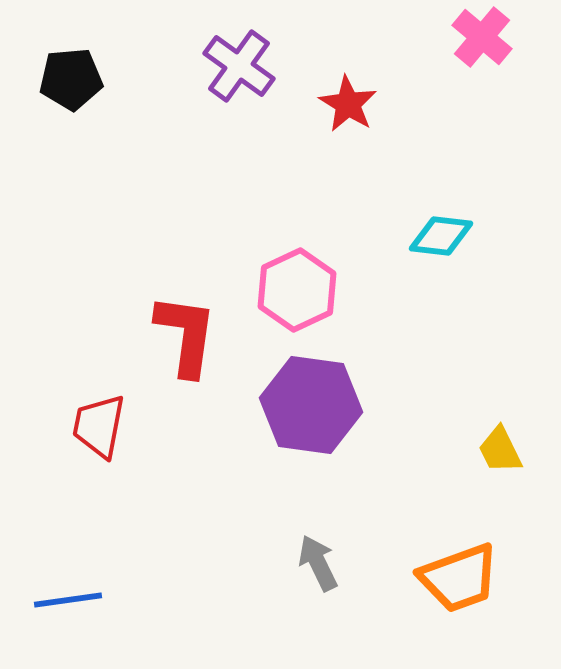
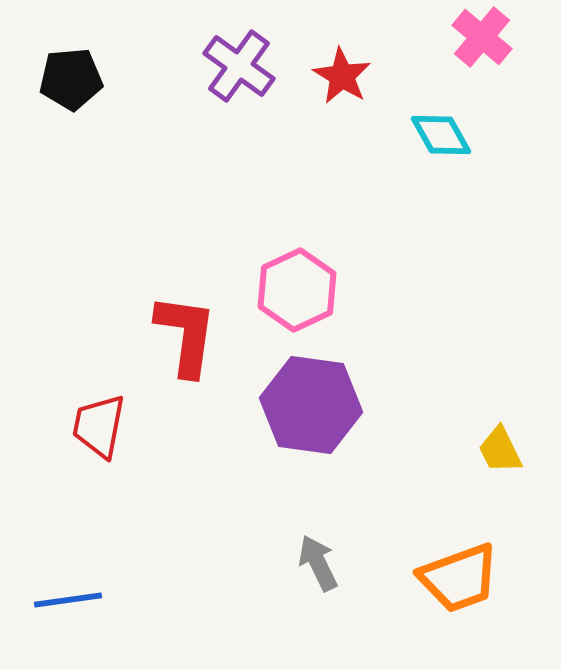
red star: moved 6 px left, 28 px up
cyan diamond: moved 101 px up; rotated 54 degrees clockwise
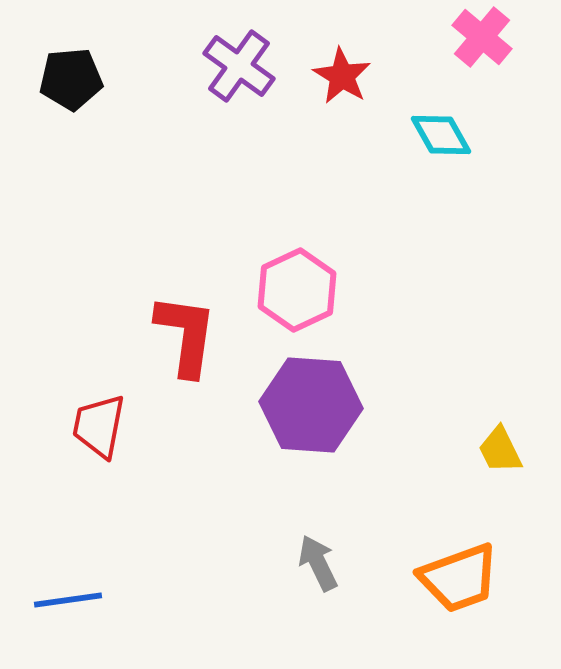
purple hexagon: rotated 4 degrees counterclockwise
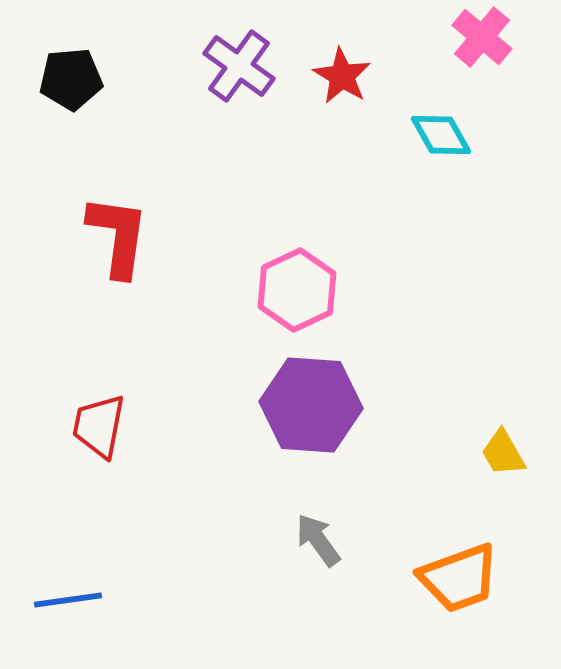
red L-shape: moved 68 px left, 99 px up
yellow trapezoid: moved 3 px right, 3 px down; rotated 4 degrees counterclockwise
gray arrow: moved 23 px up; rotated 10 degrees counterclockwise
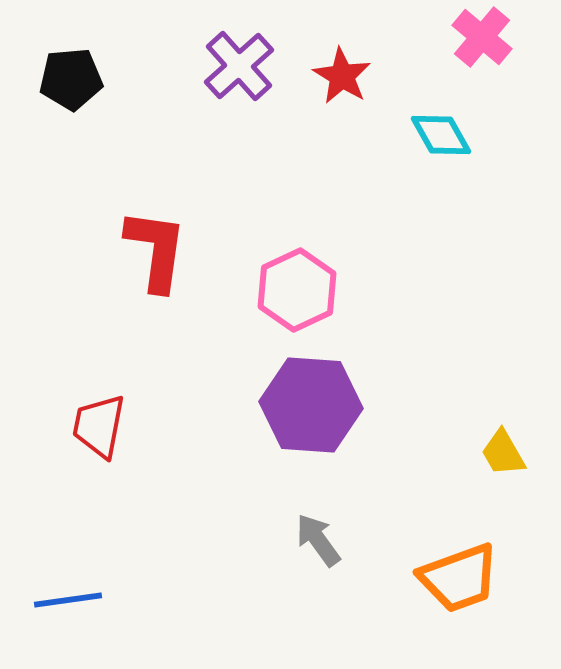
purple cross: rotated 12 degrees clockwise
red L-shape: moved 38 px right, 14 px down
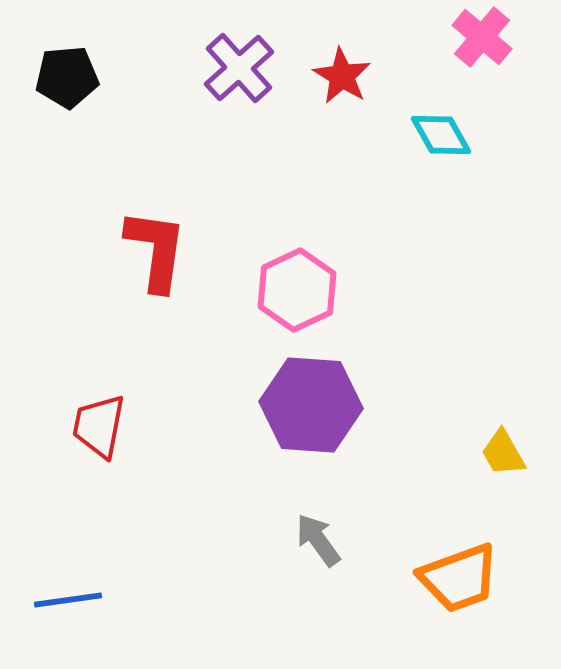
purple cross: moved 2 px down
black pentagon: moved 4 px left, 2 px up
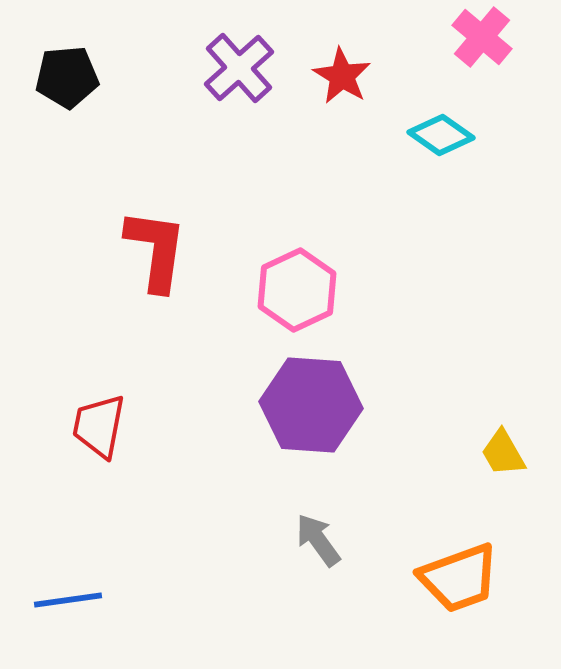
cyan diamond: rotated 26 degrees counterclockwise
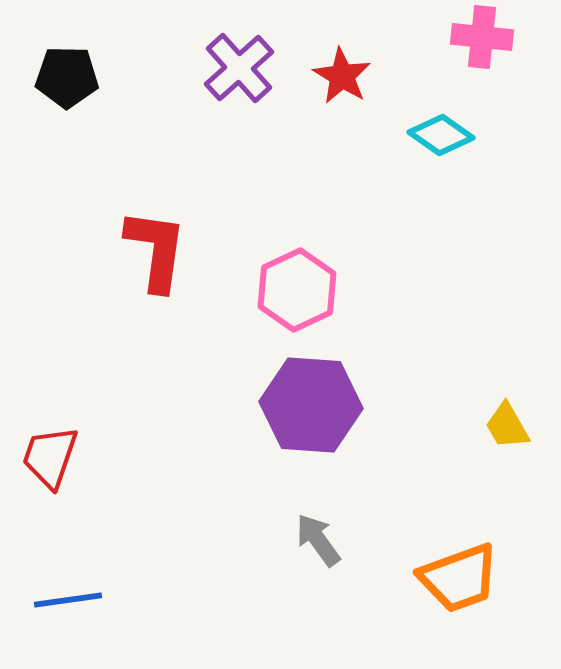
pink cross: rotated 34 degrees counterclockwise
black pentagon: rotated 6 degrees clockwise
red trapezoid: moved 49 px left, 31 px down; rotated 8 degrees clockwise
yellow trapezoid: moved 4 px right, 27 px up
